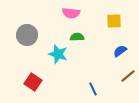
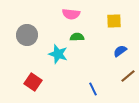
pink semicircle: moved 1 px down
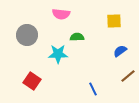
pink semicircle: moved 10 px left
cyan star: rotated 18 degrees counterclockwise
red square: moved 1 px left, 1 px up
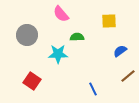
pink semicircle: rotated 42 degrees clockwise
yellow square: moved 5 px left
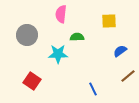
pink semicircle: rotated 48 degrees clockwise
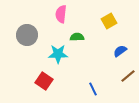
yellow square: rotated 28 degrees counterclockwise
red square: moved 12 px right
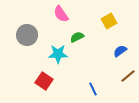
pink semicircle: rotated 42 degrees counterclockwise
green semicircle: rotated 24 degrees counterclockwise
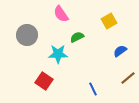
brown line: moved 2 px down
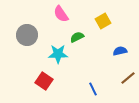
yellow square: moved 6 px left
blue semicircle: rotated 24 degrees clockwise
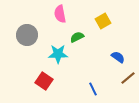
pink semicircle: moved 1 px left; rotated 24 degrees clockwise
blue semicircle: moved 2 px left, 6 px down; rotated 48 degrees clockwise
